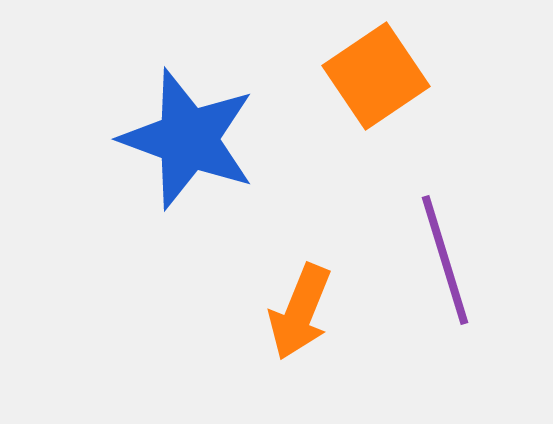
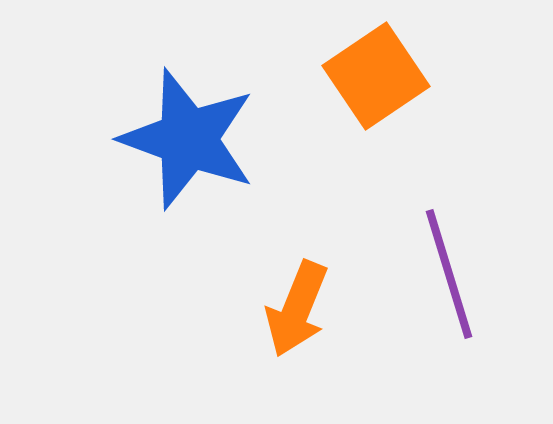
purple line: moved 4 px right, 14 px down
orange arrow: moved 3 px left, 3 px up
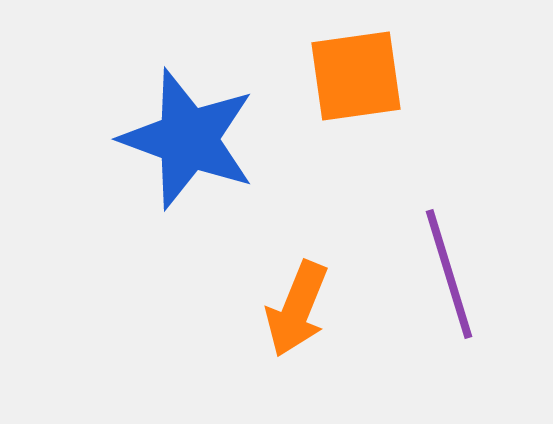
orange square: moved 20 px left; rotated 26 degrees clockwise
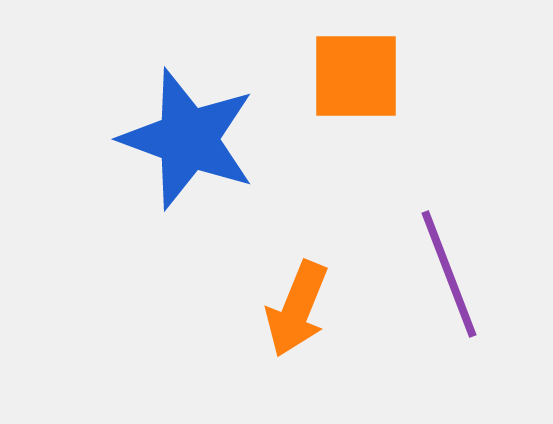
orange square: rotated 8 degrees clockwise
purple line: rotated 4 degrees counterclockwise
